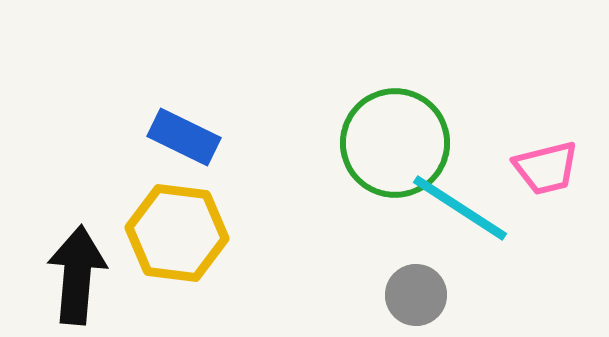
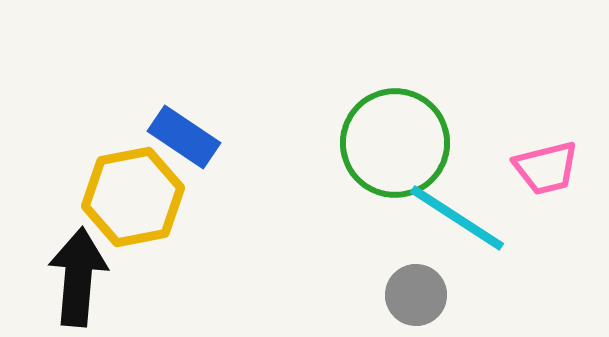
blue rectangle: rotated 8 degrees clockwise
cyan line: moved 3 px left, 10 px down
yellow hexagon: moved 44 px left, 36 px up; rotated 18 degrees counterclockwise
black arrow: moved 1 px right, 2 px down
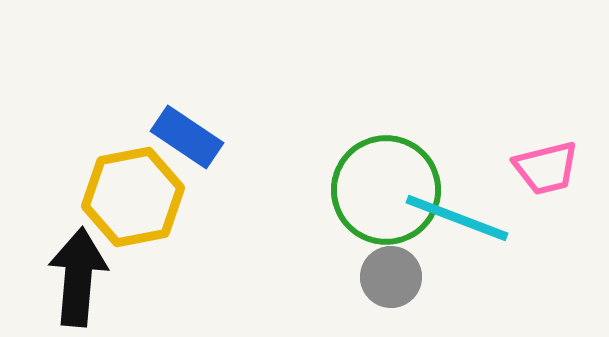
blue rectangle: moved 3 px right
green circle: moved 9 px left, 47 px down
cyan line: rotated 12 degrees counterclockwise
gray circle: moved 25 px left, 18 px up
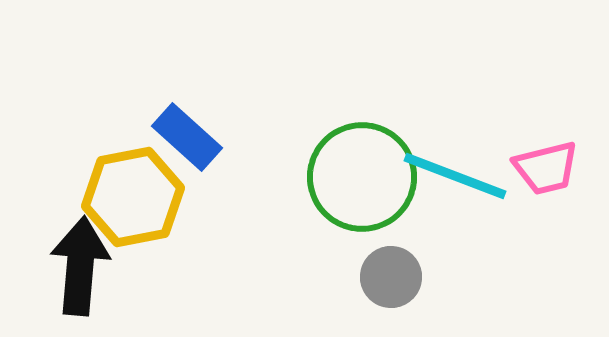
blue rectangle: rotated 8 degrees clockwise
green circle: moved 24 px left, 13 px up
cyan line: moved 2 px left, 42 px up
black arrow: moved 2 px right, 11 px up
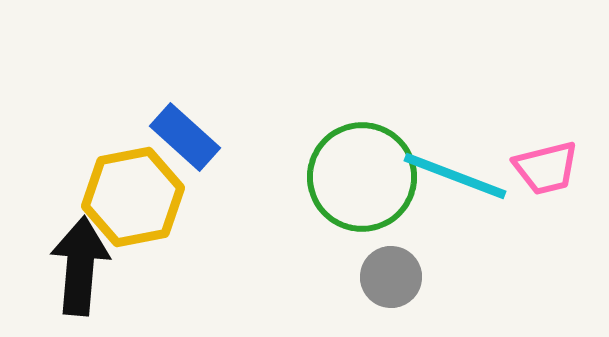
blue rectangle: moved 2 px left
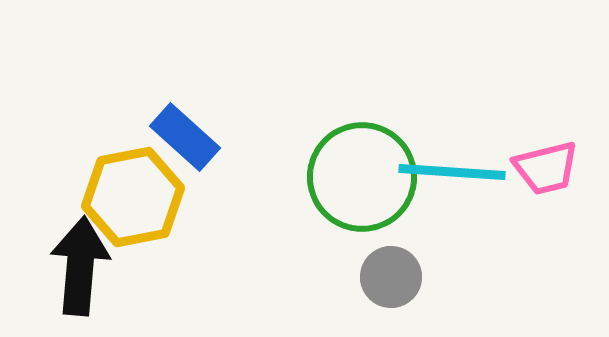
cyan line: moved 3 px left, 4 px up; rotated 17 degrees counterclockwise
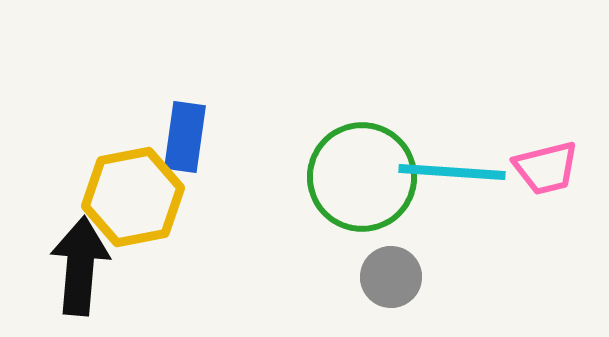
blue rectangle: rotated 56 degrees clockwise
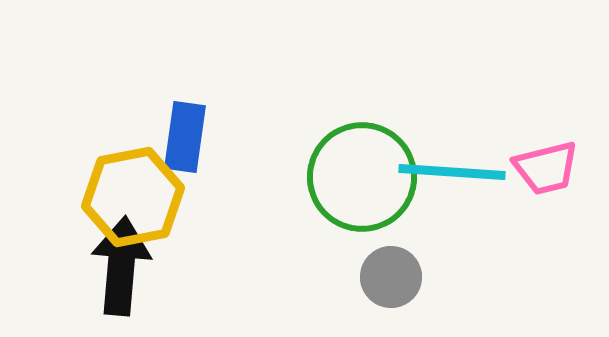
black arrow: moved 41 px right
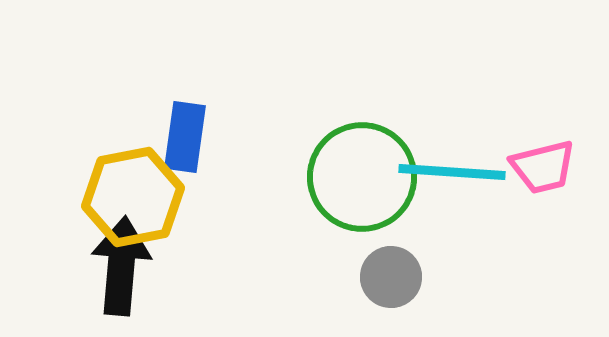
pink trapezoid: moved 3 px left, 1 px up
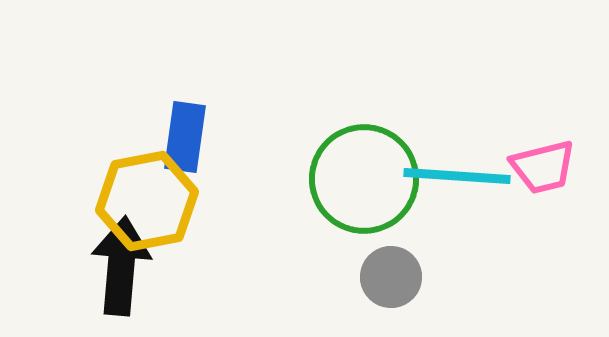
cyan line: moved 5 px right, 4 px down
green circle: moved 2 px right, 2 px down
yellow hexagon: moved 14 px right, 4 px down
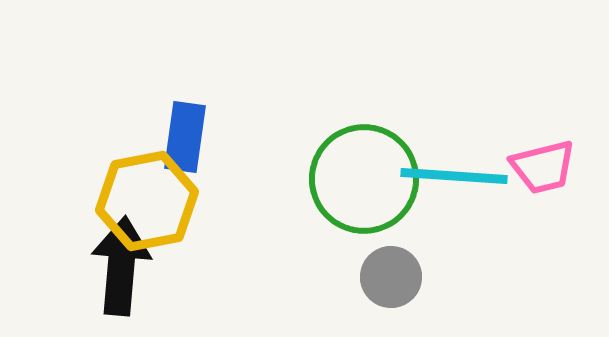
cyan line: moved 3 px left
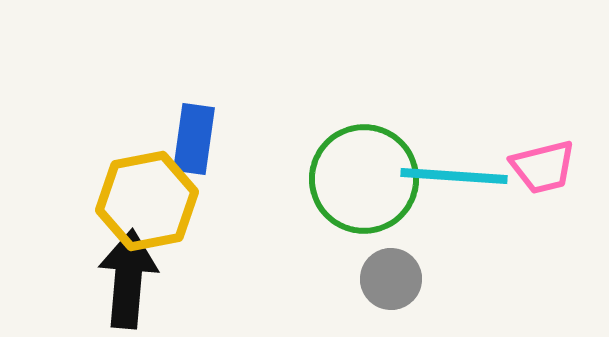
blue rectangle: moved 9 px right, 2 px down
black arrow: moved 7 px right, 13 px down
gray circle: moved 2 px down
